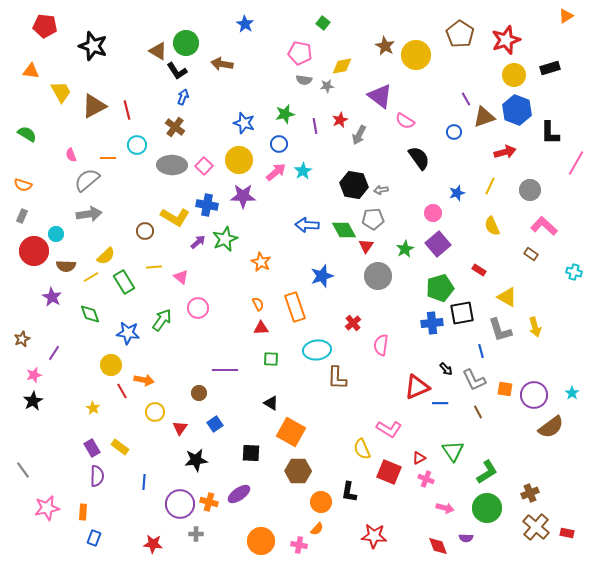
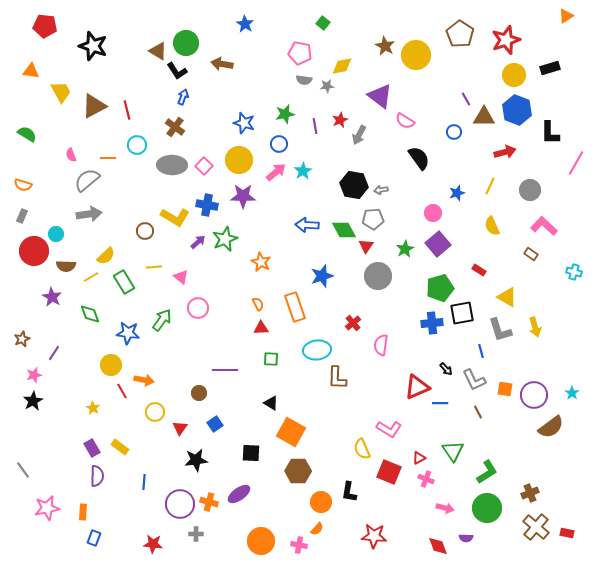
brown triangle at (484, 117): rotated 20 degrees clockwise
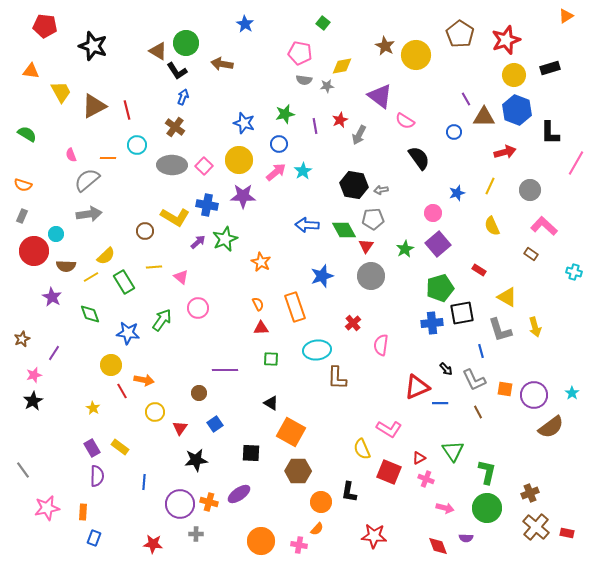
gray circle at (378, 276): moved 7 px left
green L-shape at (487, 472): rotated 45 degrees counterclockwise
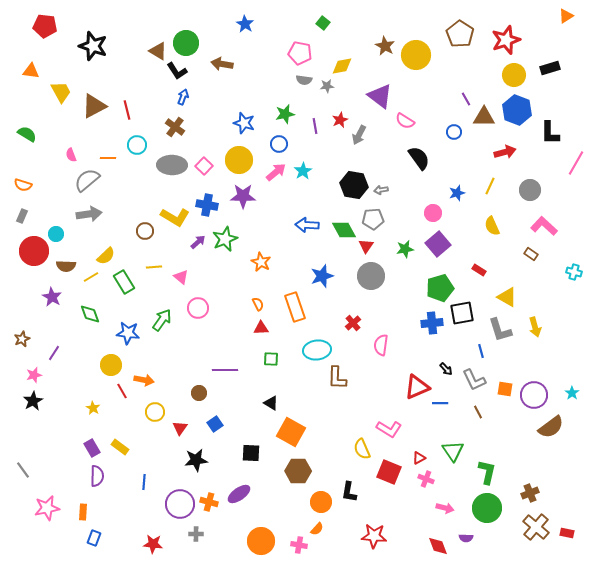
green star at (405, 249): rotated 18 degrees clockwise
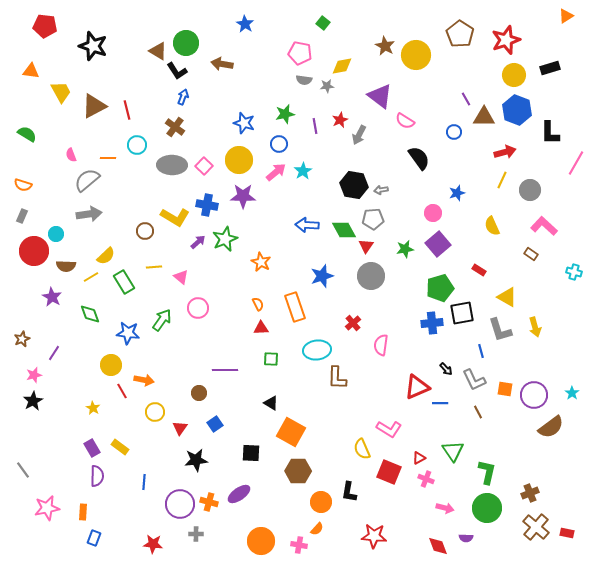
yellow line at (490, 186): moved 12 px right, 6 px up
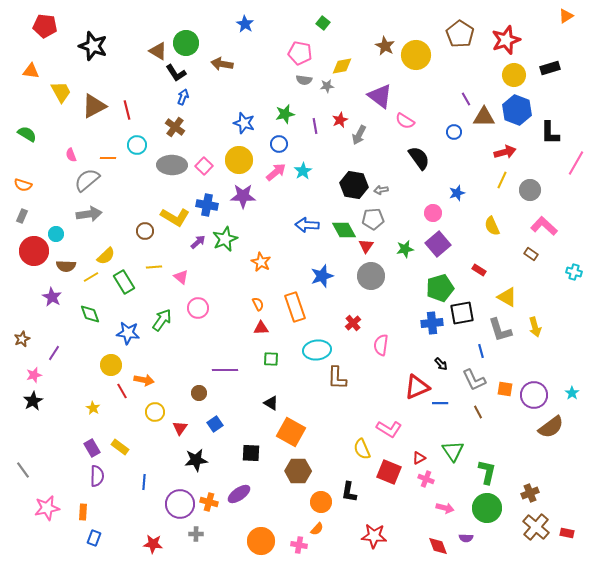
black L-shape at (177, 71): moved 1 px left, 2 px down
black arrow at (446, 369): moved 5 px left, 5 px up
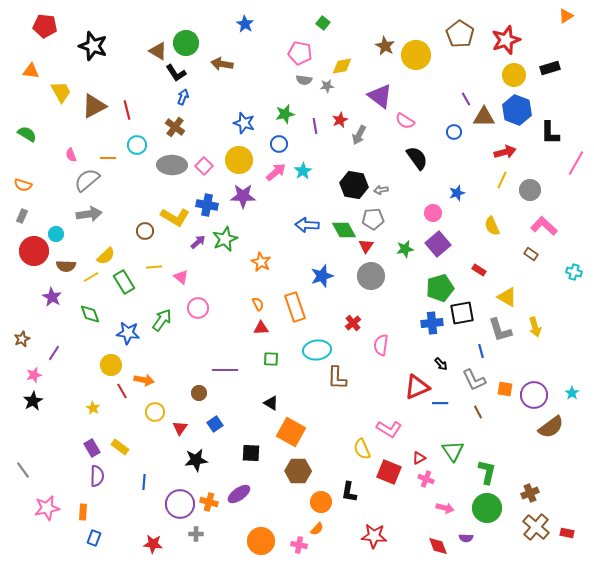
black semicircle at (419, 158): moved 2 px left
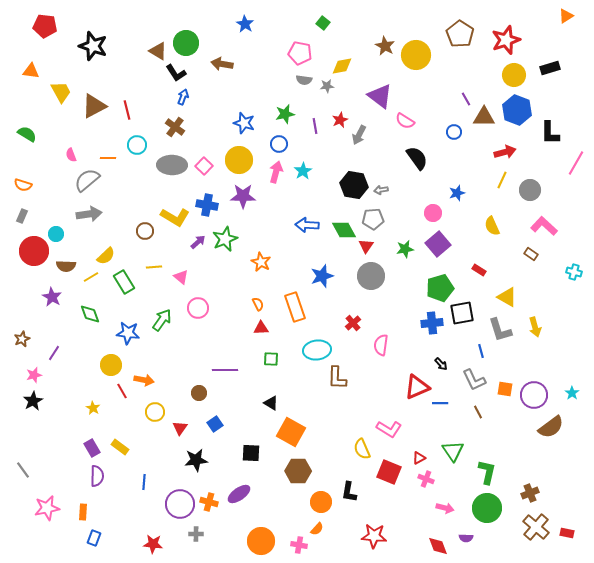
pink arrow at (276, 172): rotated 35 degrees counterclockwise
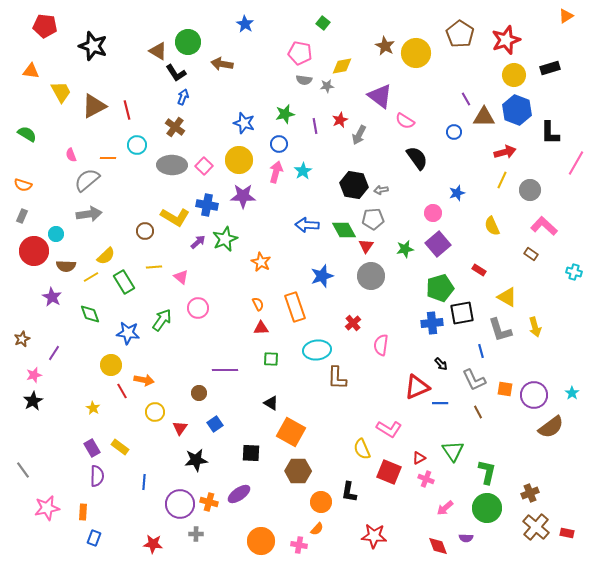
green circle at (186, 43): moved 2 px right, 1 px up
yellow circle at (416, 55): moved 2 px up
pink arrow at (445, 508): rotated 126 degrees clockwise
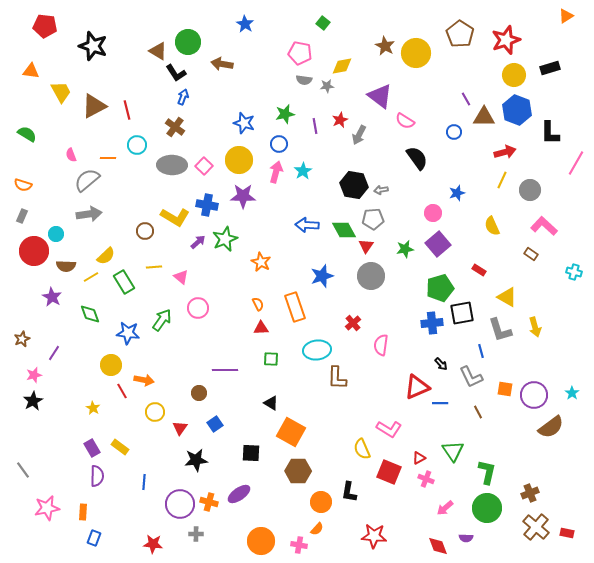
gray L-shape at (474, 380): moved 3 px left, 3 px up
